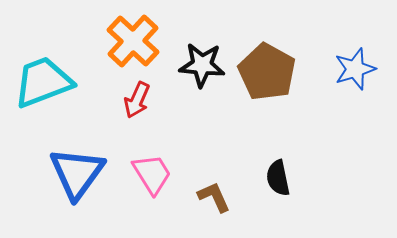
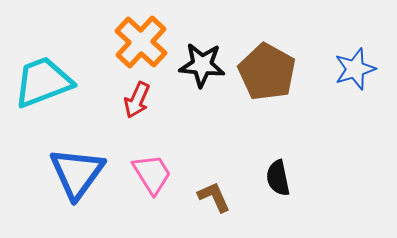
orange cross: moved 8 px right, 1 px down
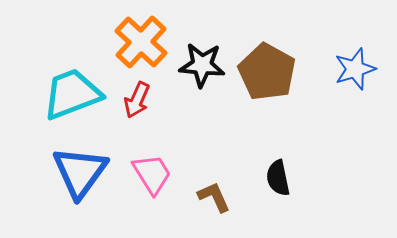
cyan trapezoid: moved 29 px right, 12 px down
blue triangle: moved 3 px right, 1 px up
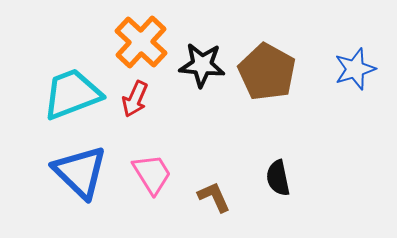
red arrow: moved 2 px left, 1 px up
blue triangle: rotated 22 degrees counterclockwise
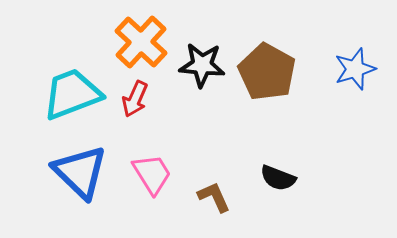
black semicircle: rotated 57 degrees counterclockwise
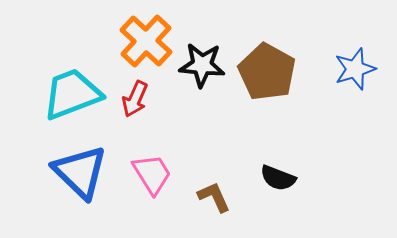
orange cross: moved 5 px right, 1 px up
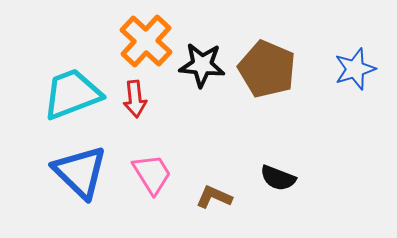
brown pentagon: moved 3 px up; rotated 6 degrees counterclockwise
red arrow: rotated 30 degrees counterclockwise
brown L-shape: rotated 42 degrees counterclockwise
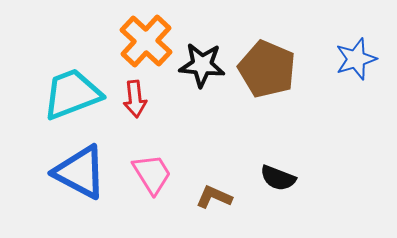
blue star: moved 1 px right, 10 px up
blue triangle: rotated 16 degrees counterclockwise
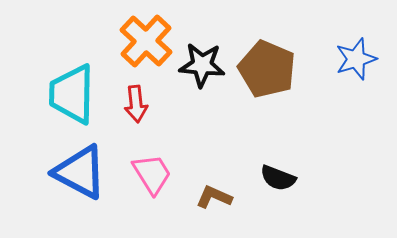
cyan trapezoid: rotated 68 degrees counterclockwise
red arrow: moved 1 px right, 5 px down
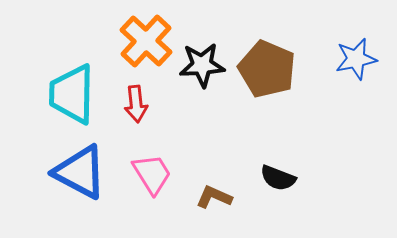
blue star: rotated 6 degrees clockwise
black star: rotated 9 degrees counterclockwise
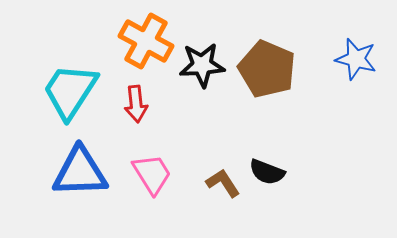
orange cross: rotated 14 degrees counterclockwise
blue star: rotated 27 degrees clockwise
cyan trapezoid: moved 2 px left, 3 px up; rotated 32 degrees clockwise
blue triangle: rotated 30 degrees counterclockwise
black semicircle: moved 11 px left, 6 px up
brown L-shape: moved 9 px right, 14 px up; rotated 33 degrees clockwise
